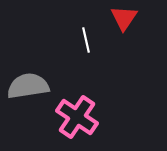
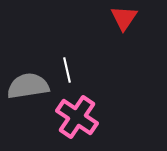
white line: moved 19 px left, 30 px down
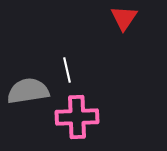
gray semicircle: moved 5 px down
pink cross: rotated 36 degrees counterclockwise
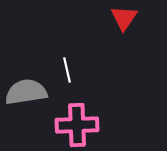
gray semicircle: moved 2 px left, 1 px down
pink cross: moved 8 px down
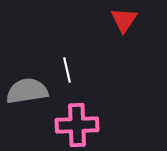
red triangle: moved 2 px down
gray semicircle: moved 1 px right, 1 px up
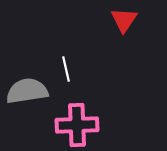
white line: moved 1 px left, 1 px up
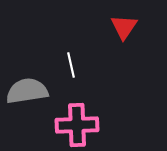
red triangle: moved 7 px down
white line: moved 5 px right, 4 px up
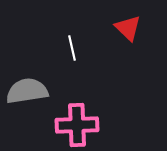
red triangle: moved 4 px right, 1 px down; rotated 20 degrees counterclockwise
white line: moved 1 px right, 17 px up
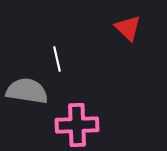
white line: moved 15 px left, 11 px down
gray semicircle: rotated 18 degrees clockwise
